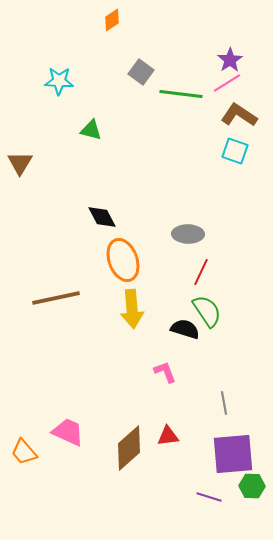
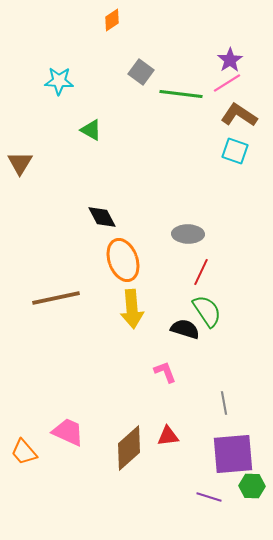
green triangle: rotated 15 degrees clockwise
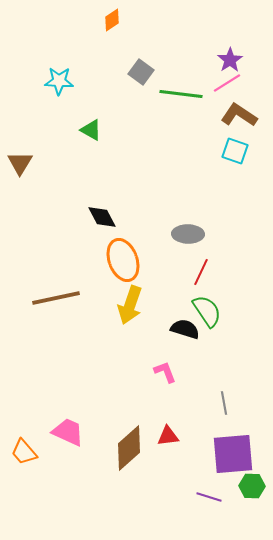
yellow arrow: moved 2 px left, 4 px up; rotated 24 degrees clockwise
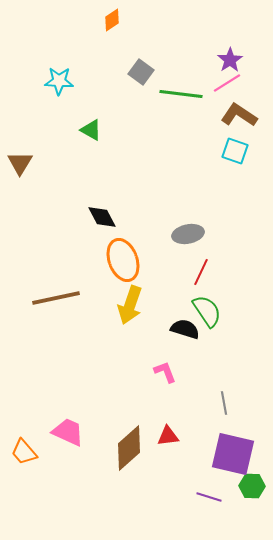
gray ellipse: rotated 12 degrees counterclockwise
purple square: rotated 18 degrees clockwise
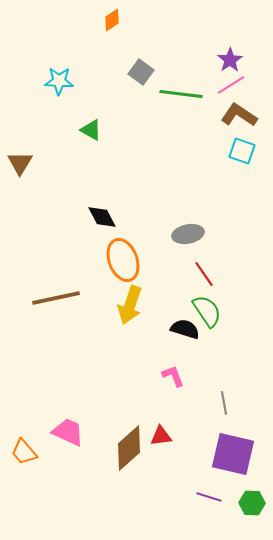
pink line: moved 4 px right, 2 px down
cyan square: moved 7 px right
red line: moved 3 px right, 2 px down; rotated 60 degrees counterclockwise
pink L-shape: moved 8 px right, 4 px down
red triangle: moved 7 px left
green hexagon: moved 17 px down
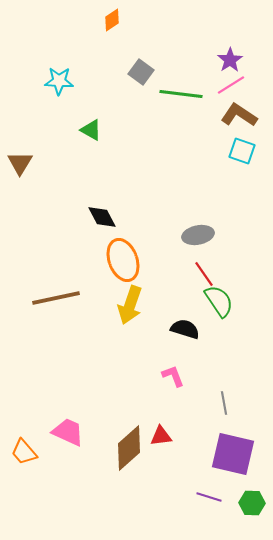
gray ellipse: moved 10 px right, 1 px down
green semicircle: moved 12 px right, 10 px up
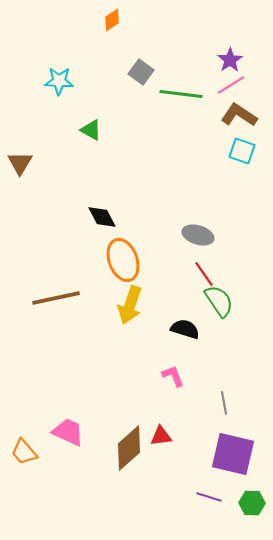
gray ellipse: rotated 28 degrees clockwise
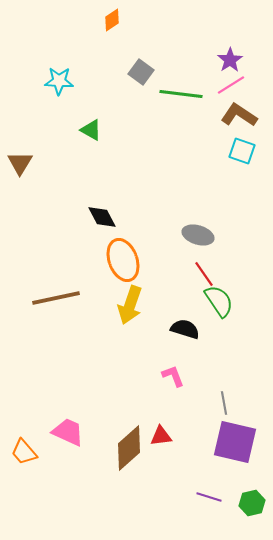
purple square: moved 2 px right, 12 px up
green hexagon: rotated 15 degrees counterclockwise
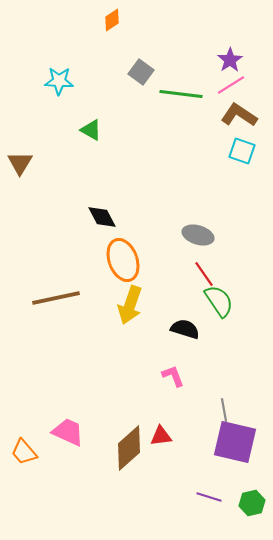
gray line: moved 7 px down
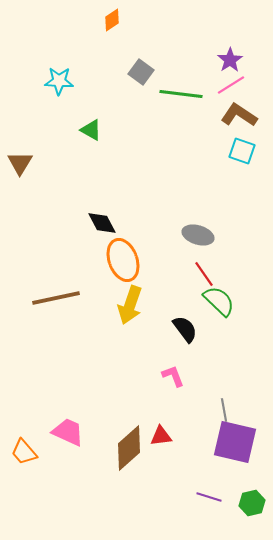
black diamond: moved 6 px down
green semicircle: rotated 12 degrees counterclockwise
black semicircle: rotated 36 degrees clockwise
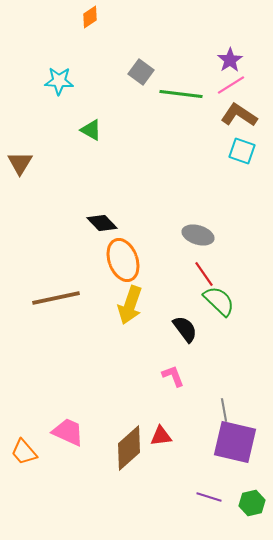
orange diamond: moved 22 px left, 3 px up
black diamond: rotated 16 degrees counterclockwise
